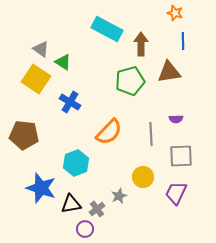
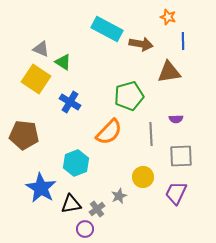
orange star: moved 7 px left, 4 px down
brown arrow: rotated 100 degrees clockwise
gray triangle: rotated 12 degrees counterclockwise
green pentagon: moved 1 px left, 15 px down
blue star: rotated 12 degrees clockwise
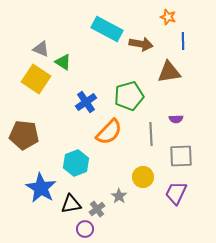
blue cross: moved 16 px right; rotated 25 degrees clockwise
gray star: rotated 14 degrees counterclockwise
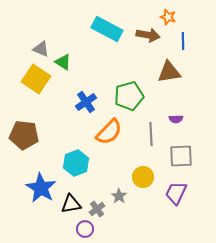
brown arrow: moved 7 px right, 9 px up
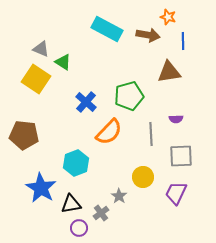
blue cross: rotated 15 degrees counterclockwise
gray cross: moved 4 px right, 4 px down
purple circle: moved 6 px left, 1 px up
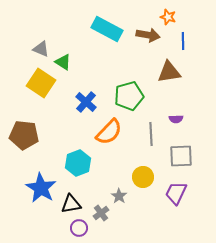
yellow square: moved 5 px right, 4 px down
cyan hexagon: moved 2 px right
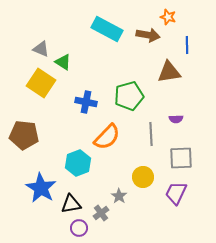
blue line: moved 4 px right, 4 px down
blue cross: rotated 30 degrees counterclockwise
orange semicircle: moved 2 px left, 5 px down
gray square: moved 2 px down
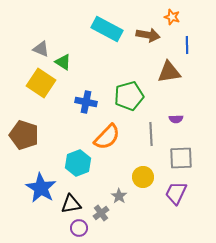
orange star: moved 4 px right
brown pentagon: rotated 12 degrees clockwise
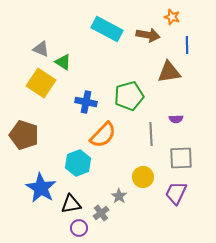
orange semicircle: moved 4 px left, 2 px up
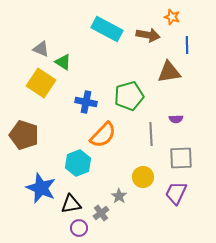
blue star: rotated 8 degrees counterclockwise
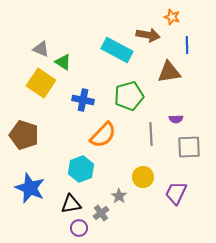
cyan rectangle: moved 10 px right, 21 px down
blue cross: moved 3 px left, 2 px up
gray square: moved 8 px right, 11 px up
cyan hexagon: moved 3 px right, 6 px down
blue star: moved 11 px left
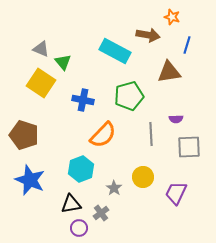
blue line: rotated 18 degrees clockwise
cyan rectangle: moved 2 px left, 1 px down
green triangle: rotated 18 degrees clockwise
blue star: moved 8 px up
gray star: moved 5 px left, 8 px up
